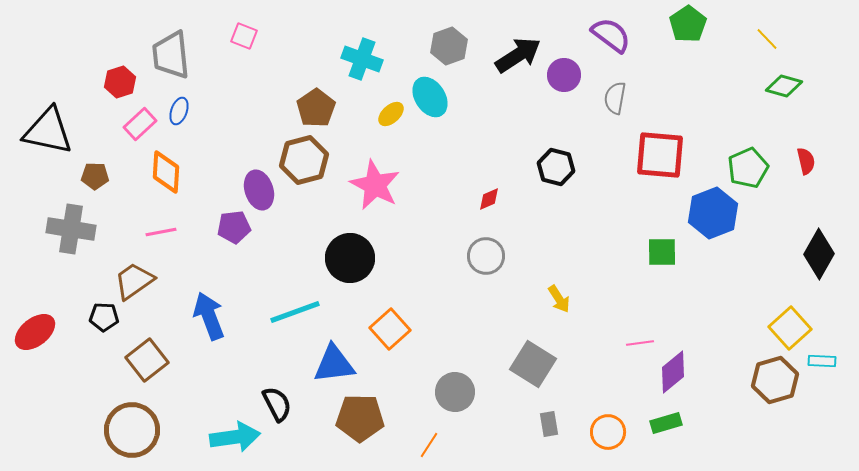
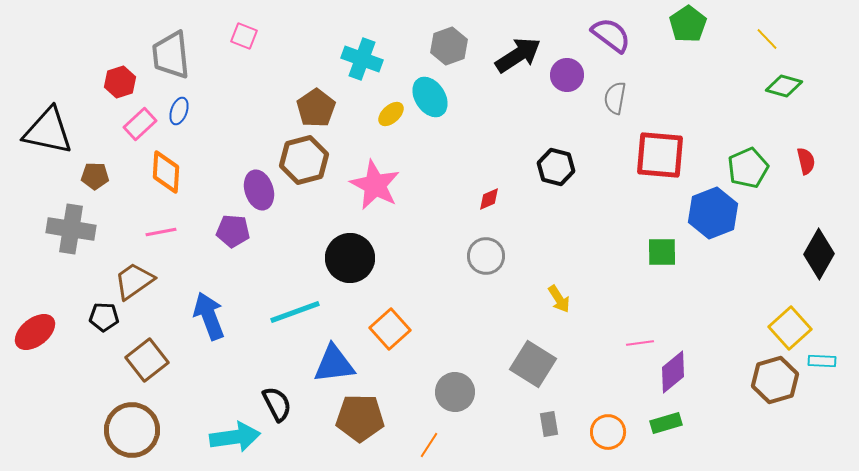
purple circle at (564, 75): moved 3 px right
purple pentagon at (234, 227): moved 1 px left, 4 px down; rotated 12 degrees clockwise
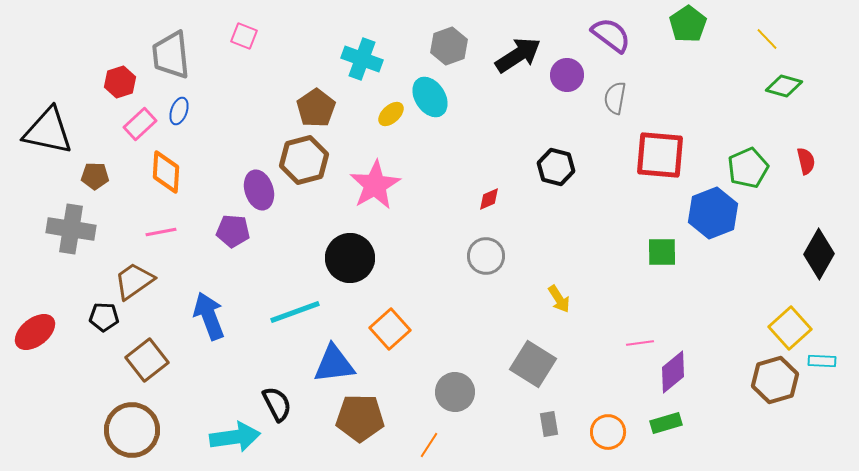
pink star at (375, 185): rotated 15 degrees clockwise
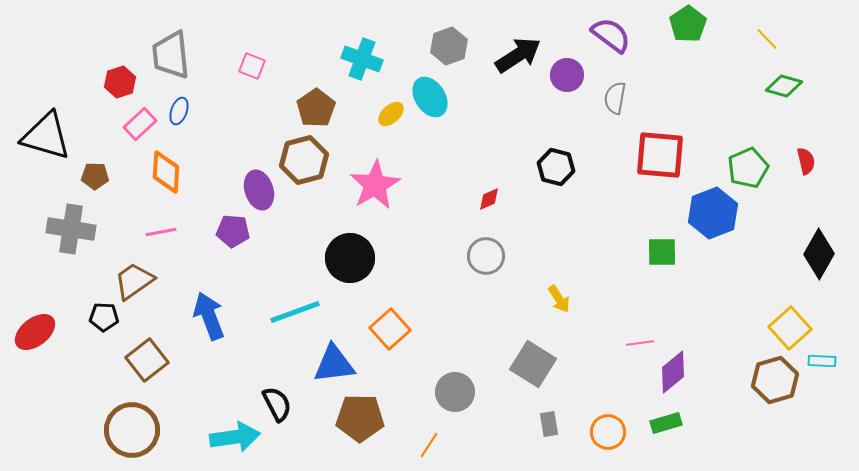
pink square at (244, 36): moved 8 px right, 30 px down
black triangle at (48, 131): moved 2 px left, 5 px down; rotated 4 degrees clockwise
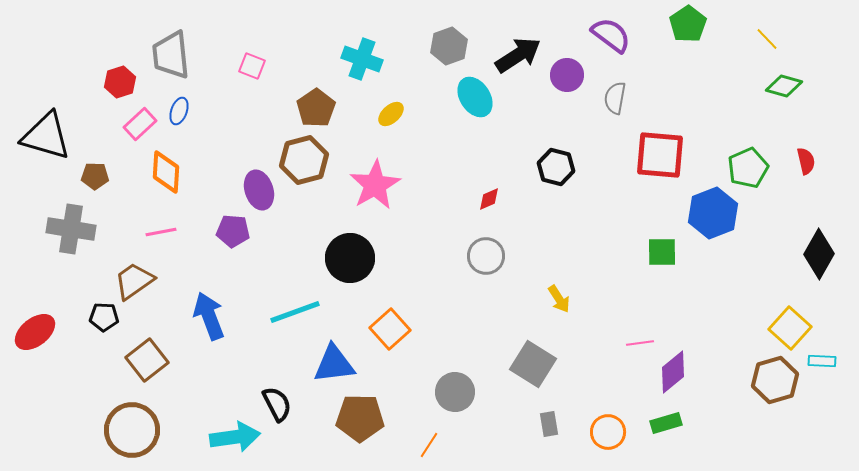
cyan ellipse at (430, 97): moved 45 px right
yellow square at (790, 328): rotated 6 degrees counterclockwise
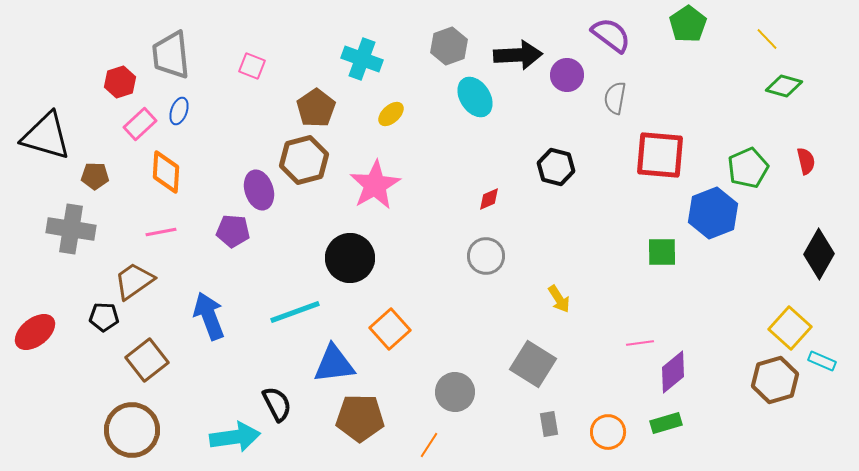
black arrow at (518, 55): rotated 30 degrees clockwise
cyan rectangle at (822, 361): rotated 20 degrees clockwise
